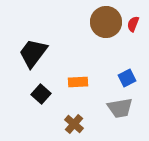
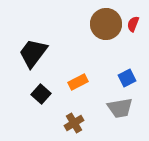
brown circle: moved 2 px down
orange rectangle: rotated 24 degrees counterclockwise
brown cross: moved 1 px up; rotated 18 degrees clockwise
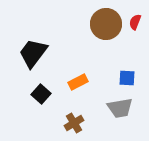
red semicircle: moved 2 px right, 2 px up
blue square: rotated 30 degrees clockwise
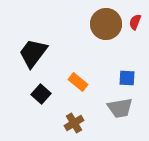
orange rectangle: rotated 66 degrees clockwise
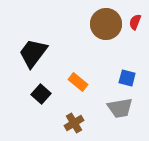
blue square: rotated 12 degrees clockwise
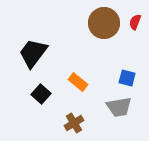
brown circle: moved 2 px left, 1 px up
gray trapezoid: moved 1 px left, 1 px up
